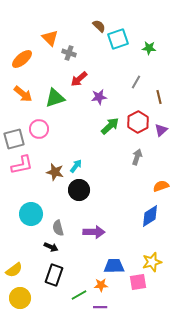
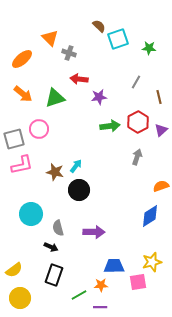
red arrow: rotated 48 degrees clockwise
green arrow: rotated 36 degrees clockwise
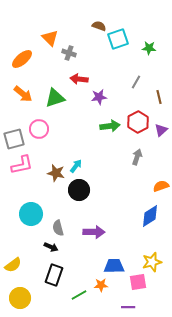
brown semicircle: rotated 24 degrees counterclockwise
brown star: moved 1 px right, 1 px down
yellow semicircle: moved 1 px left, 5 px up
purple line: moved 28 px right
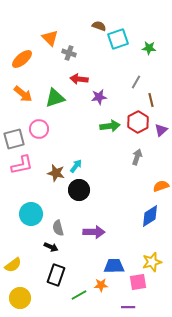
brown line: moved 8 px left, 3 px down
black rectangle: moved 2 px right
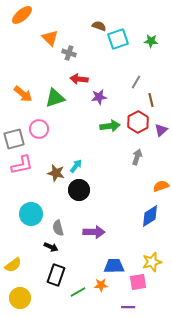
green star: moved 2 px right, 7 px up
orange ellipse: moved 44 px up
green line: moved 1 px left, 3 px up
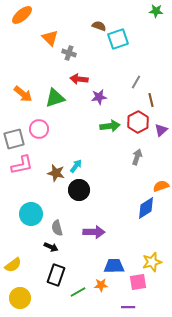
green star: moved 5 px right, 30 px up
blue diamond: moved 4 px left, 8 px up
gray semicircle: moved 1 px left
